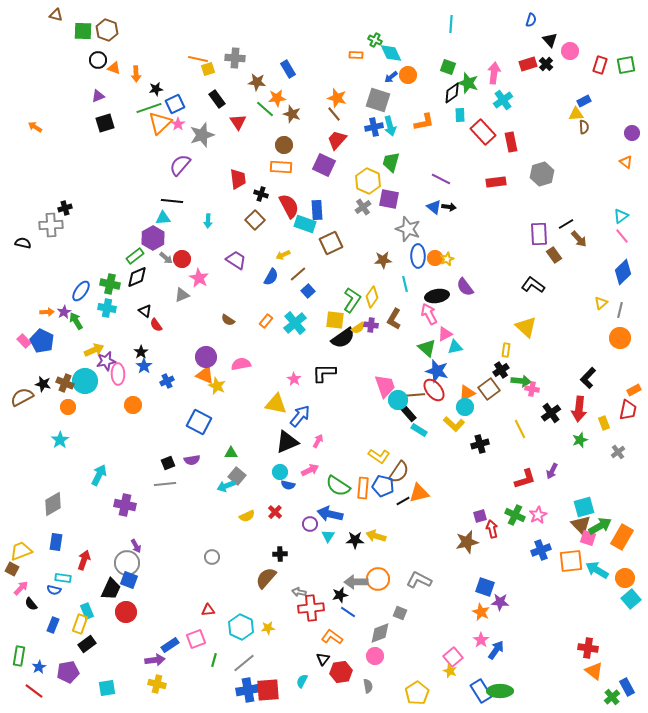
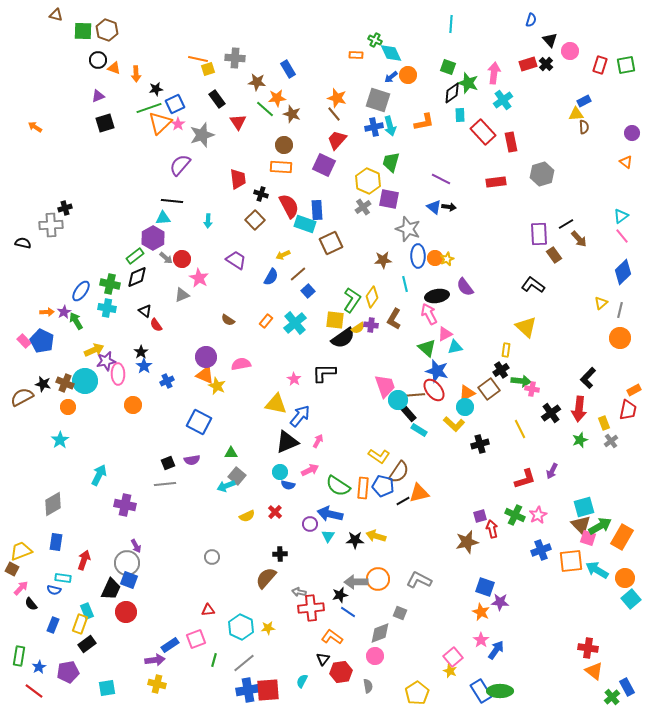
gray cross at (618, 452): moved 7 px left, 11 px up
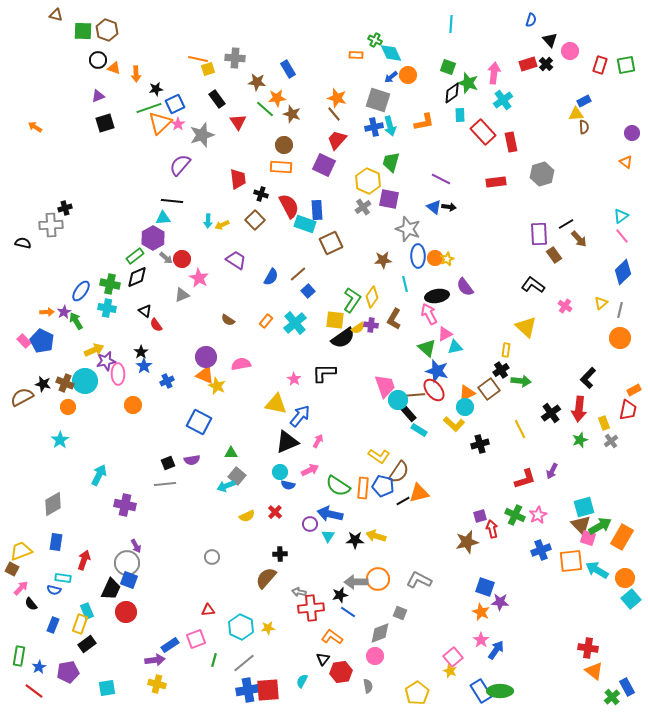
yellow arrow at (283, 255): moved 61 px left, 30 px up
pink cross at (532, 389): moved 33 px right, 83 px up; rotated 24 degrees clockwise
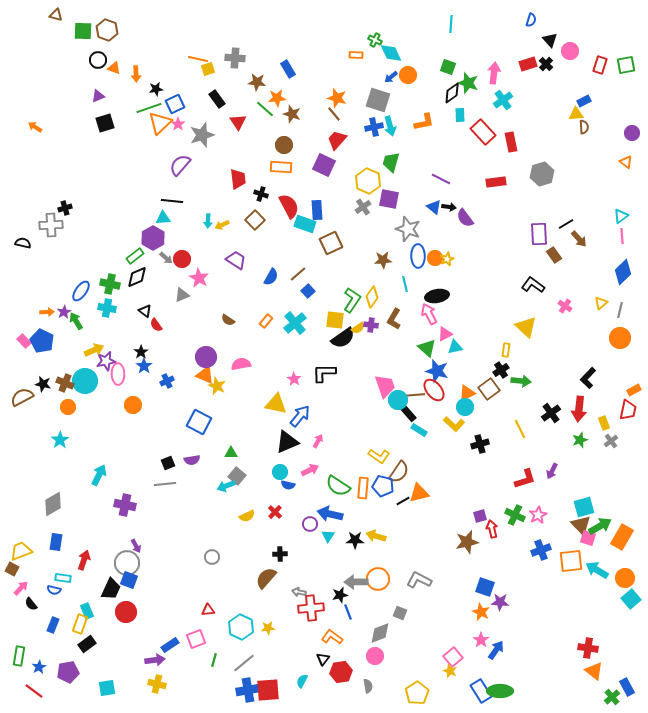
pink line at (622, 236): rotated 35 degrees clockwise
purple semicircle at (465, 287): moved 69 px up
blue line at (348, 612): rotated 35 degrees clockwise
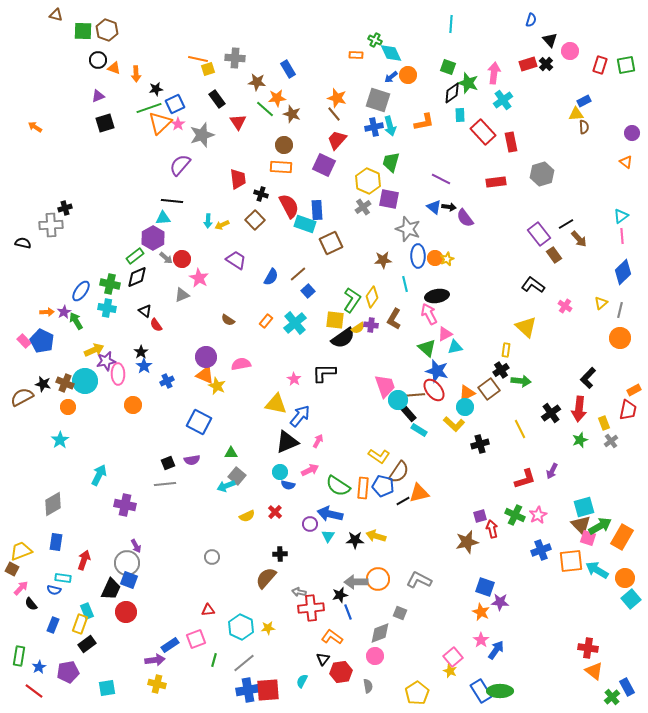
purple rectangle at (539, 234): rotated 35 degrees counterclockwise
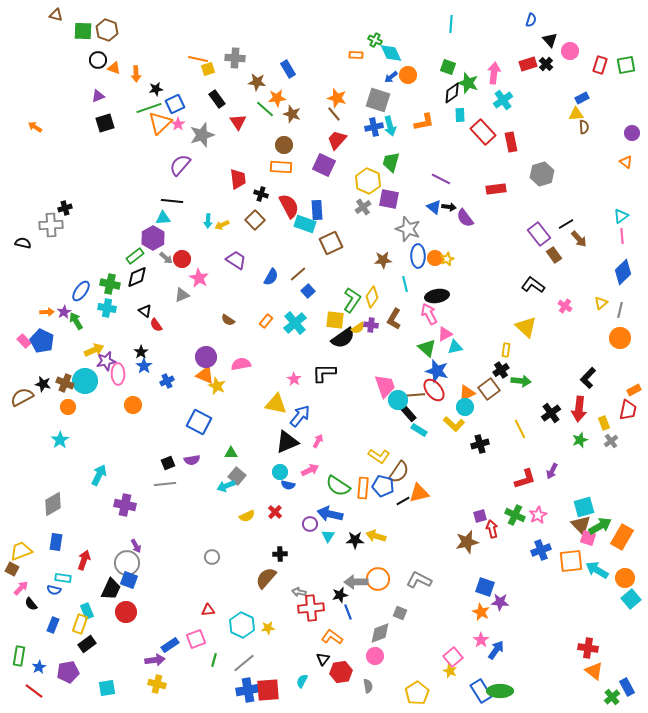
blue rectangle at (584, 101): moved 2 px left, 3 px up
red rectangle at (496, 182): moved 7 px down
cyan hexagon at (241, 627): moved 1 px right, 2 px up
